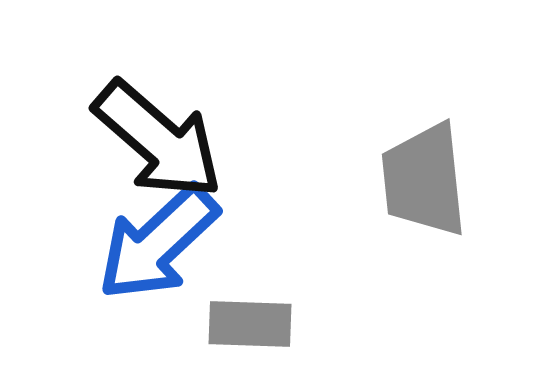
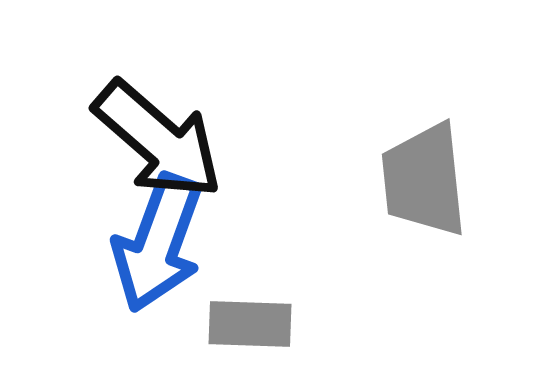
blue arrow: rotated 27 degrees counterclockwise
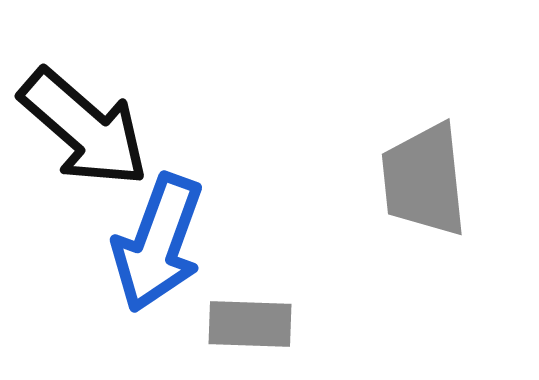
black arrow: moved 74 px left, 12 px up
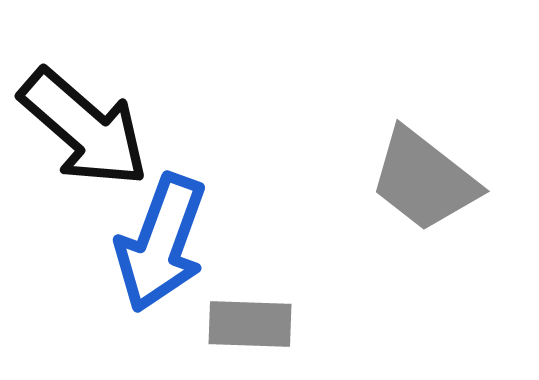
gray trapezoid: rotated 46 degrees counterclockwise
blue arrow: moved 3 px right
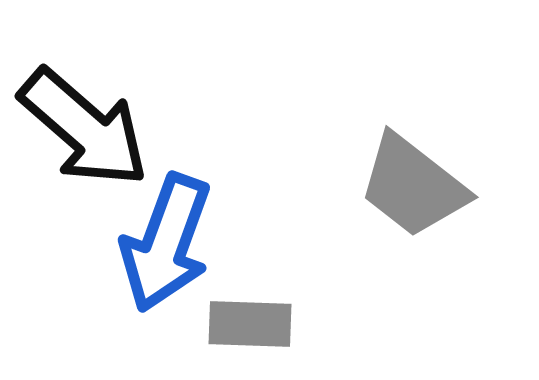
gray trapezoid: moved 11 px left, 6 px down
blue arrow: moved 5 px right
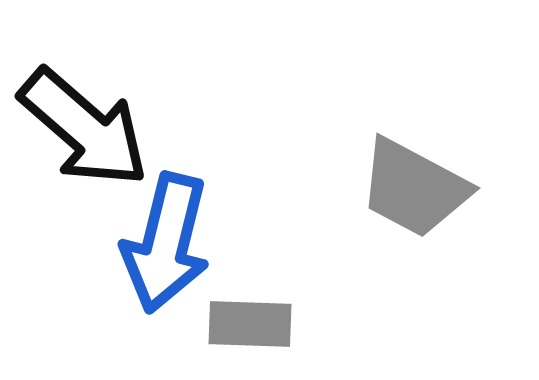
gray trapezoid: moved 1 px right, 2 px down; rotated 10 degrees counterclockwise
blue arrow: rotated 6 degrees counterclockwise
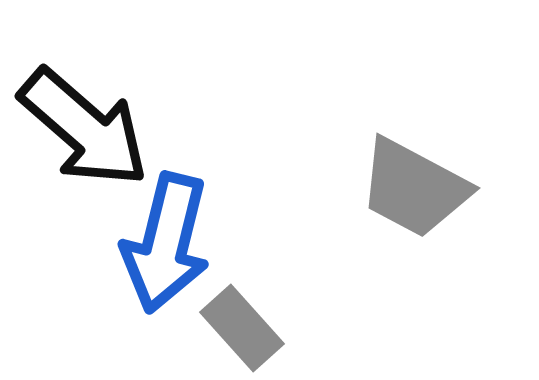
gray rectangle: moved 8 px left, 4 px down; rotated 46 degrees clockwise
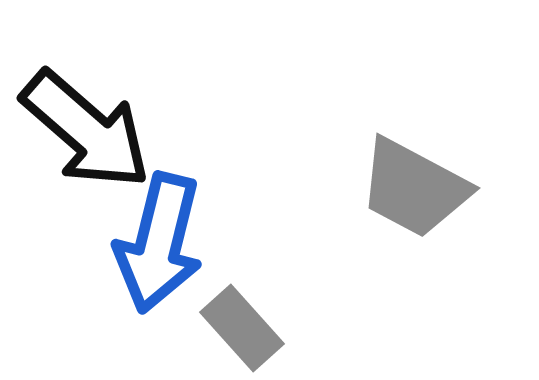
black arrow: moved 2 px right, 2 px down
blue arrow: moved 7 px left
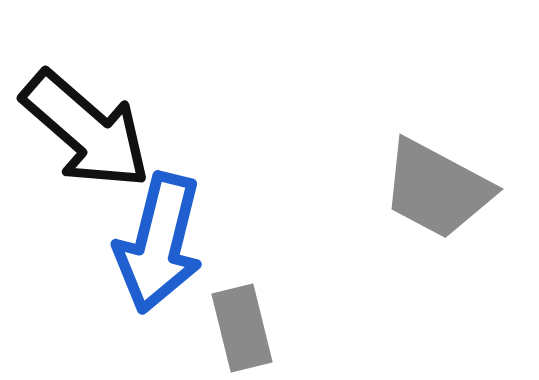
gray trapezoid: moved 23 px right, 1 px down
gray rectangle: rotated 28 degrees clockwise
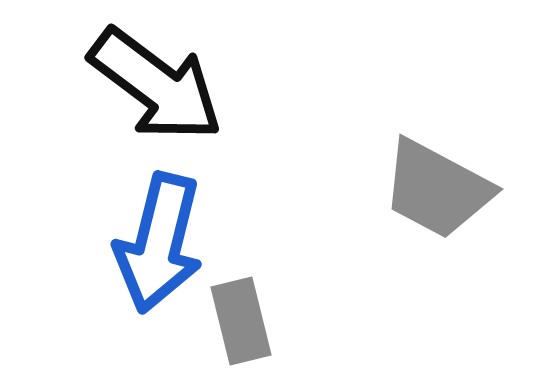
black arrow: moved 70 px right, 45 px up; rotated 4 degrees counterclockwise
gray rectangle: moved 1 px left, 7 px up
